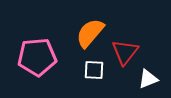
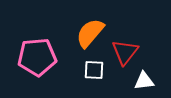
white triangle: moved 4 px left, 2 px down; rotated 15 degrees clockwise
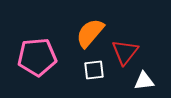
white square: rotated 10 degrees counterclockwise
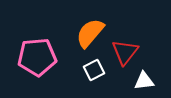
white square: rotated 20 degrees counterclockwise
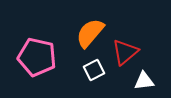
red triangle: rotated 12 degrees clockwise
pink pentagon: rotated 18 degrees clockwise
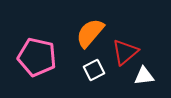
white triangle: moved 5 px up
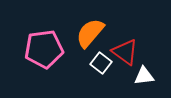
red triangle: rotated 44 degrees counterclockwise
pink pentagon: moved 7 px right, 8 px up; rotated 21 degrees counterclockwise
white square: moved 7 px right, 7 px up; rotated 25 degrees counterclockwise
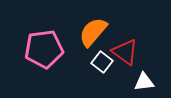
orange semicircle: moved 3 px right, 1 px up
white square: moved 1 px right, 1 px up
white triangle: moved 6 px down
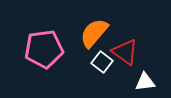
orange semicircle: moved 1 px right, 1 px down
white triangle: moved 1 px right
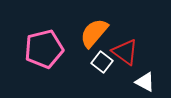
pink pentagon: rotated 6 degrees counterclockwise
white triangle: rotated 35 degrees clockwise
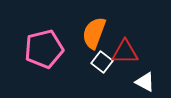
orange semicircle: rotated 20 degrees counterclockwise
red triangle: rotated 36 degrees counterclockwise
